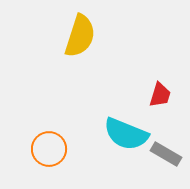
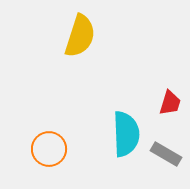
red trapezoid: moved 10 px right, 8 px down
cyan semicircle: rotated 114 degrees counterclockwise
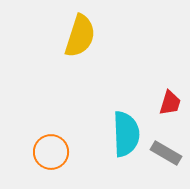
orange circle: moved 2 px right, 3 px down
gray rectangle: moved 1 px up
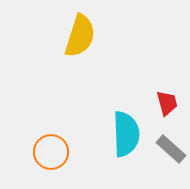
red trapezoid: moved 3 px left; rotated 32 degrees counterclockwise
gray rectangle: moved 5 px right, 4 px up; rotated 12 degrees clockwise
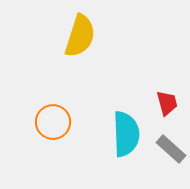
orange circle: moved 2 px right, 30 px up
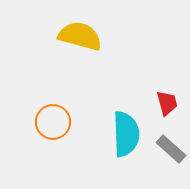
yellow semicircle: rotated 93 degrees counterclockwise
